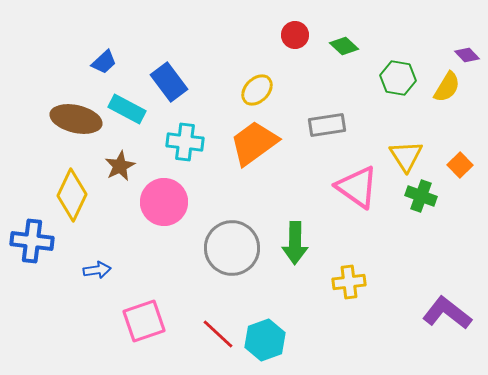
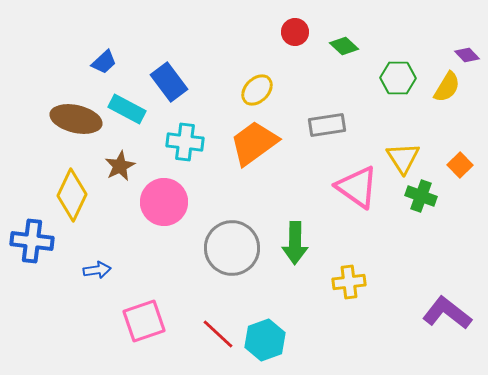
red circle: moved 3 px up
green hexagon: rotated 8 degrees counterclockwise
yellow triangle: moved 3 px left, 2 px down
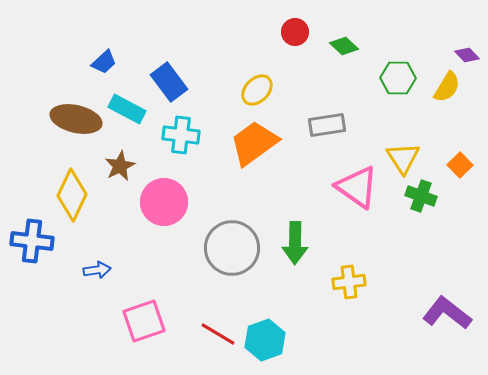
cyan cross: moved 4 px left, 7 px up
red line: rotated 12 degrees counterclockwise
